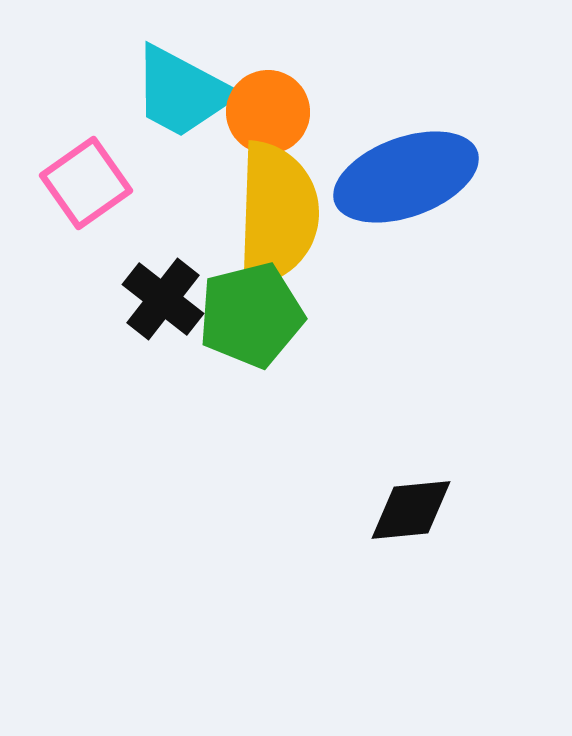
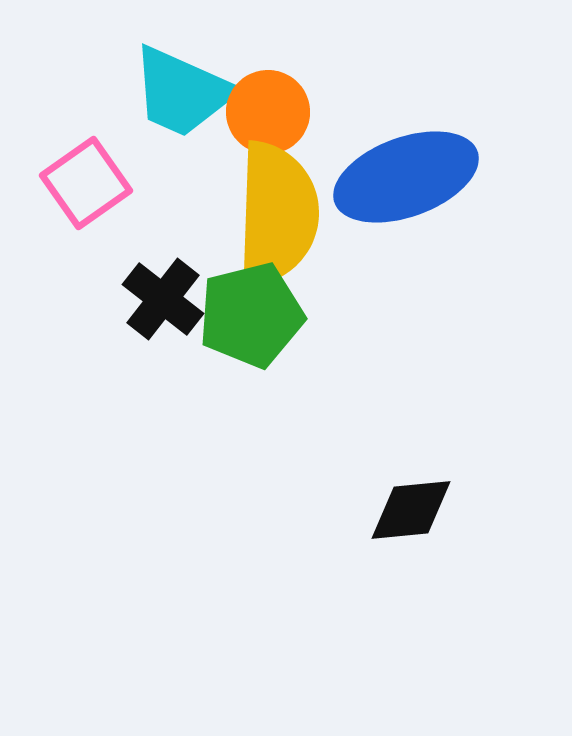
cyan trapezoid: rotated 4 degrees counterclockwise
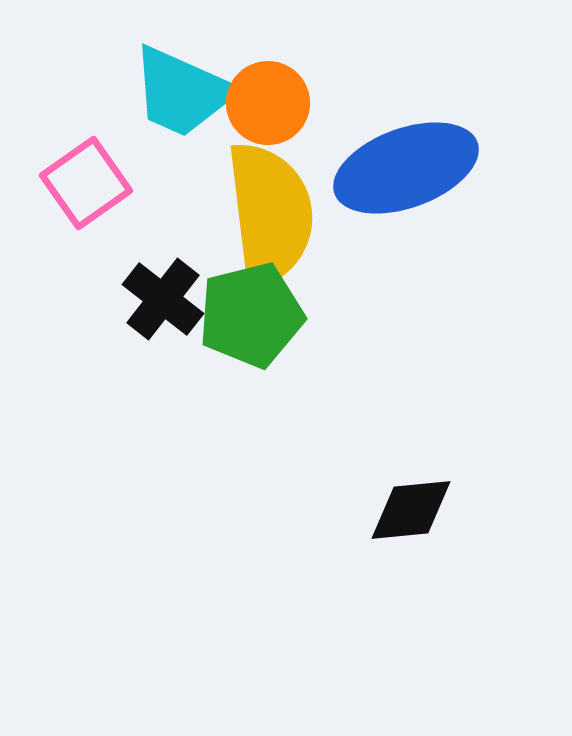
orange circle: moved 9 px up
blue ellipse: moved 9 px up
yellow semicircle: moved 7 px left; rotated 9 degrees counterclockwise
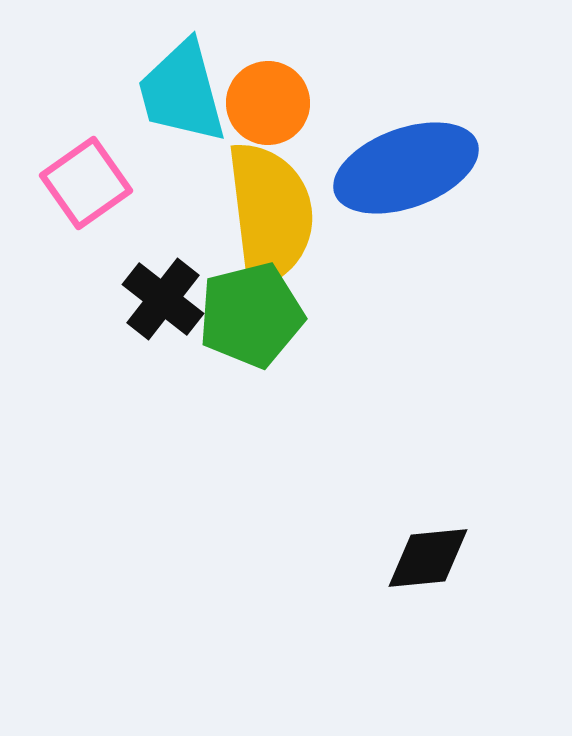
cyan trapezoid: rotated 51 degrees clockwise
black diamond: moved 17 px right, 48 px down
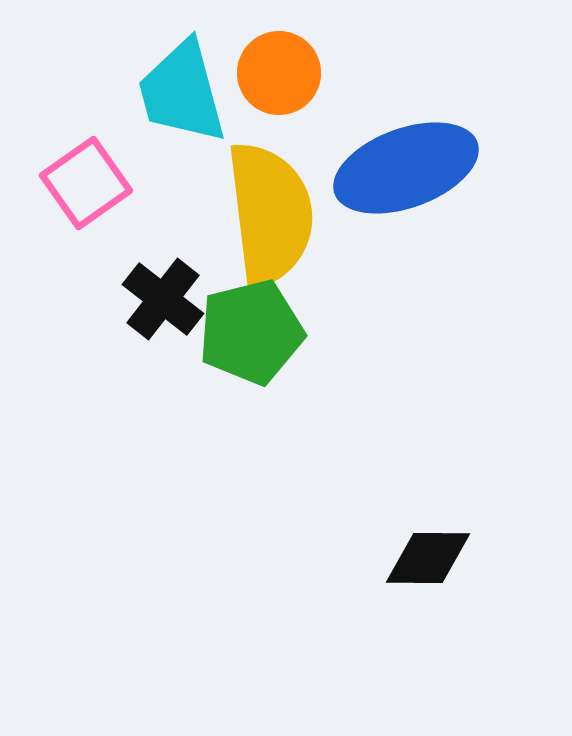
orange circle: moved 11 px right, 30 px up
green pentagon: moved 17 px down
black diamond: rotated 6 degrees clockwise
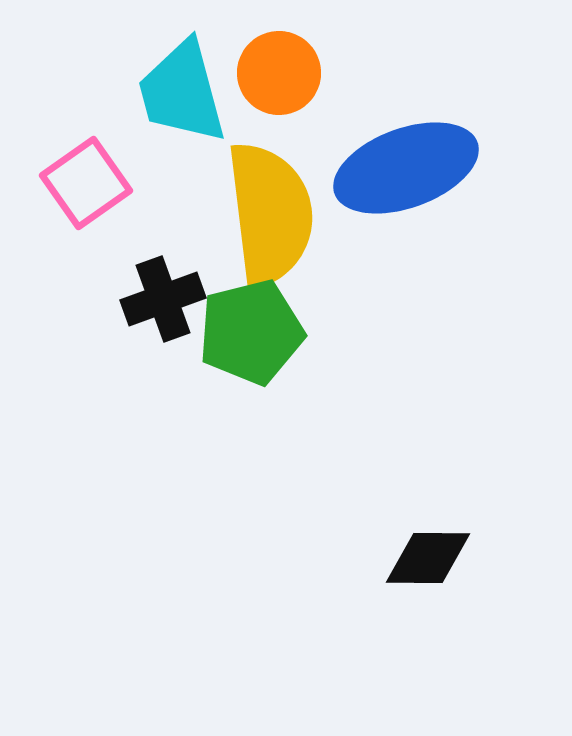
black cross: rotated 32 degrees clockwise
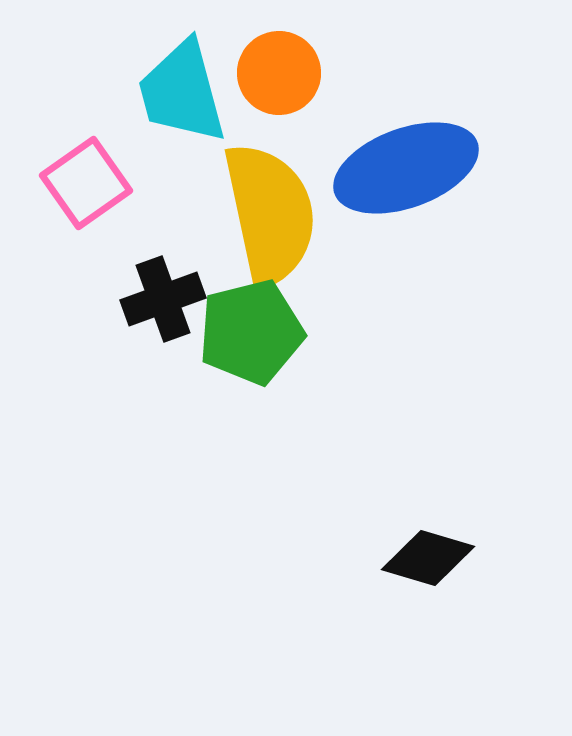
yellow semicircle: rotated 5 degrees counterclockwise
black diamond: rotated 16 degrees clockwise
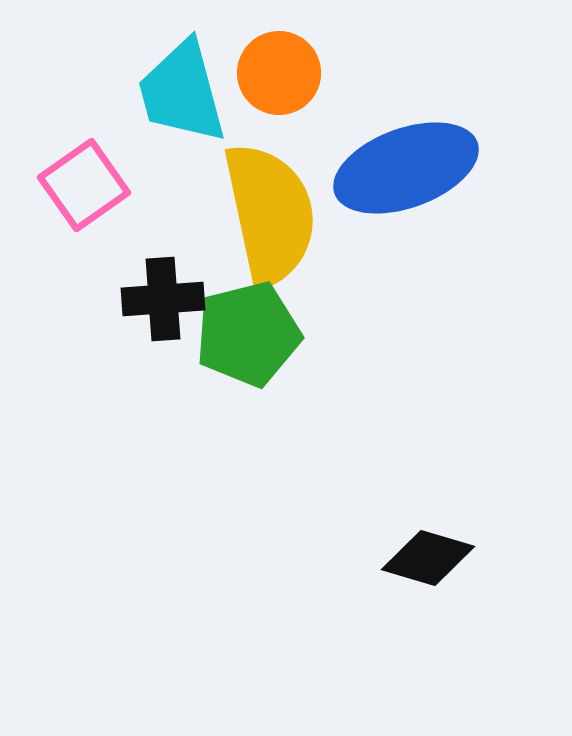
pink square: moved 2 px left, 2 px down
black cross: rotated 16 degrees clockwise
green pentagon: moved 3 px left, 2 px down
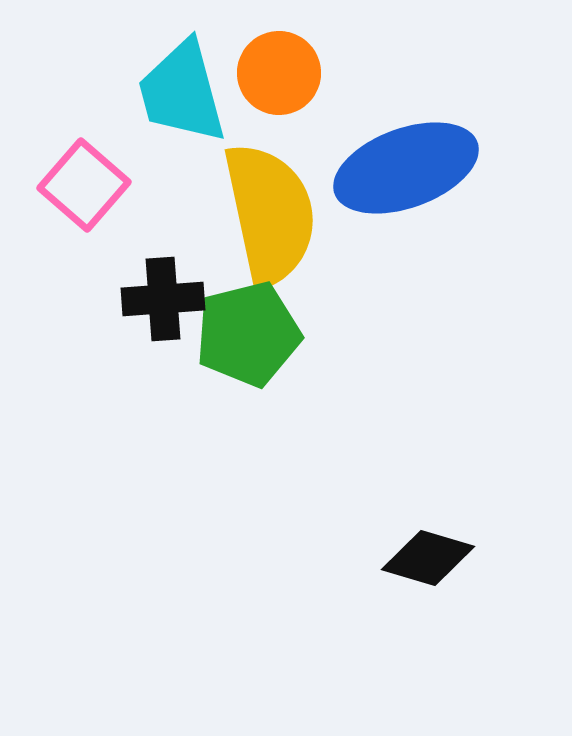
pink square: rotated 14 degrees counterclockwise
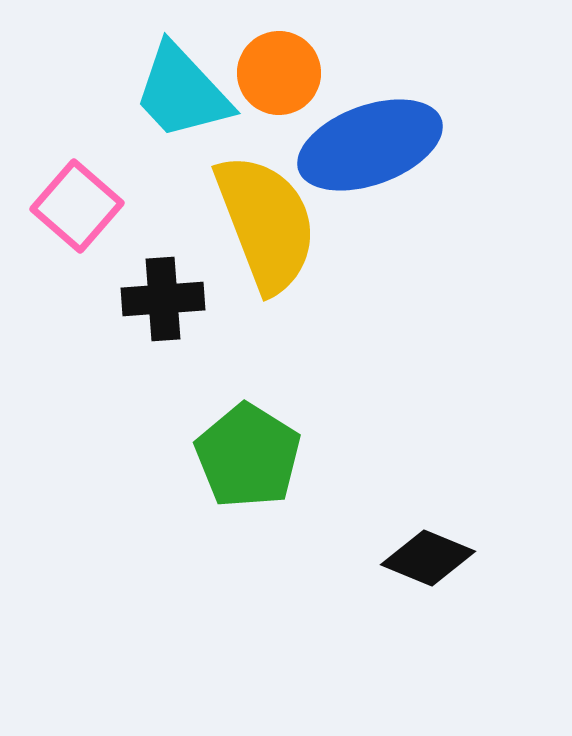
cyan trapezoid: rotated 28 degrees counterclockwise
blue ellipse: moved 36 px left, 23 px up
pink square: moved 7 px left, 21 px down
yellow semicircle: moved 4 px left, 9 px down; rotated 9 degrees counterclockwise
green pentagon: moved 122 px down; rotated 26 degrees counterclockwise
black diamond: rotated 6 degrees clockwise
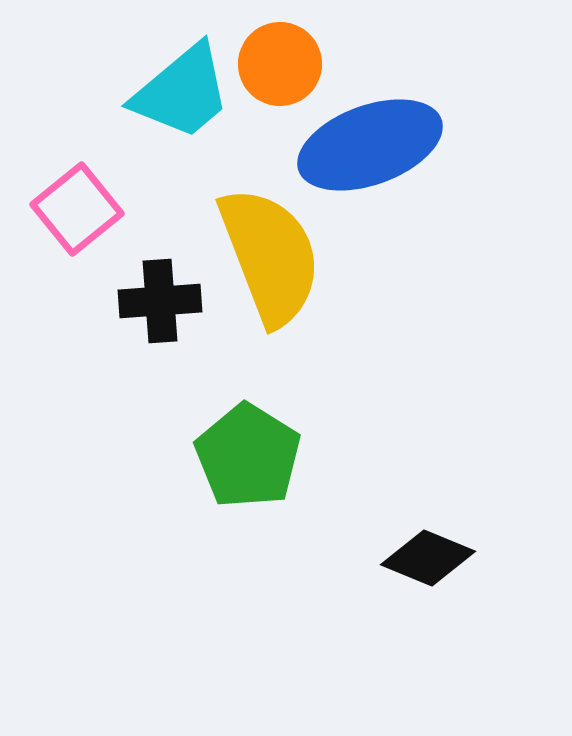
orange circle: moved 1 px right, 9 px up
cyan trapezoid: rotated 87 degrees counterclockwise
pink square: moved 3 px down; rotated 10 degrees clockwise
yellow semicircle: moved 4 px right, 33 px down
black cross: moved 3 px left, 2 px down
